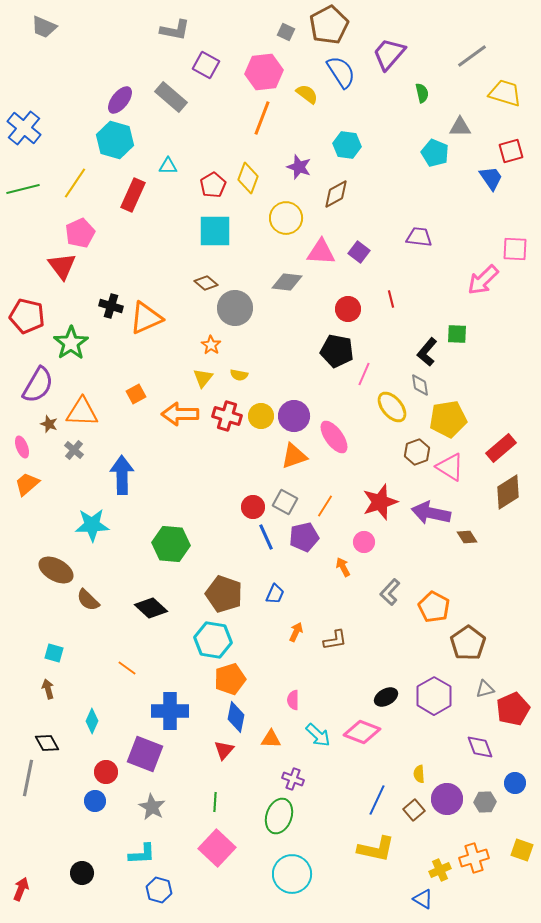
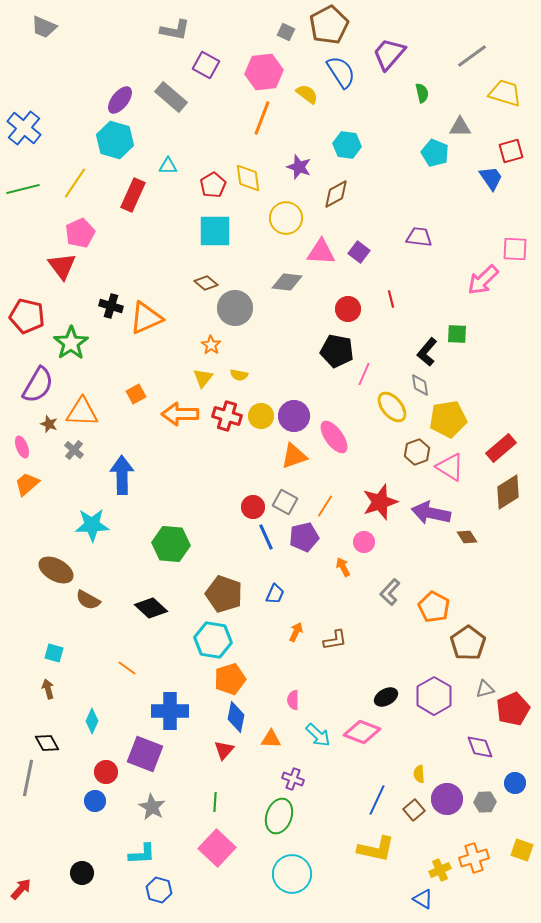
yellow diamond at (248, 178): rotated 28 degrees counterclockwise
brown semicircle at (88, 600): rotated 15 degrees counterclockwise
red arrow at (21, 889): rotated 20 degrees clockwise
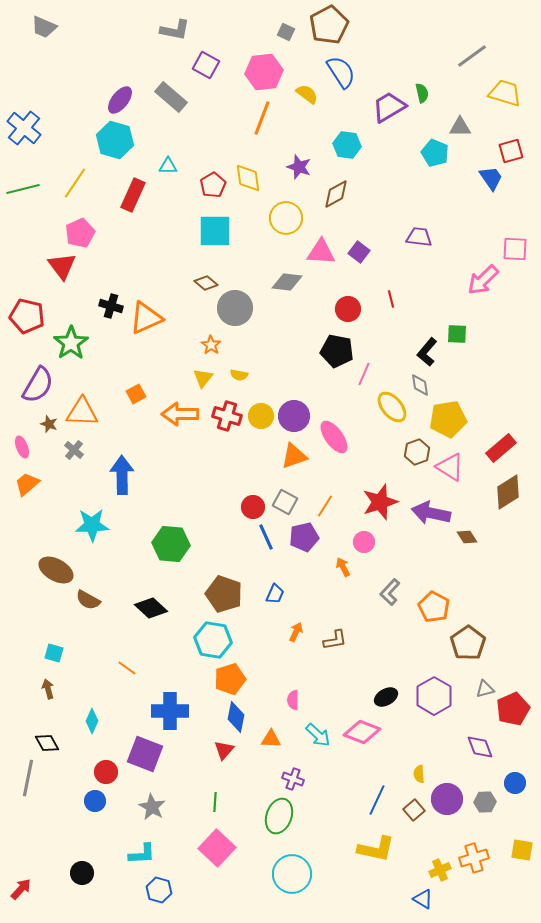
purple trapezoid at (389, 54): moved 53 px down; rotated 18 degrees clockwise
yellow square at (522, 850): rotated 10 degrees counterclockwise
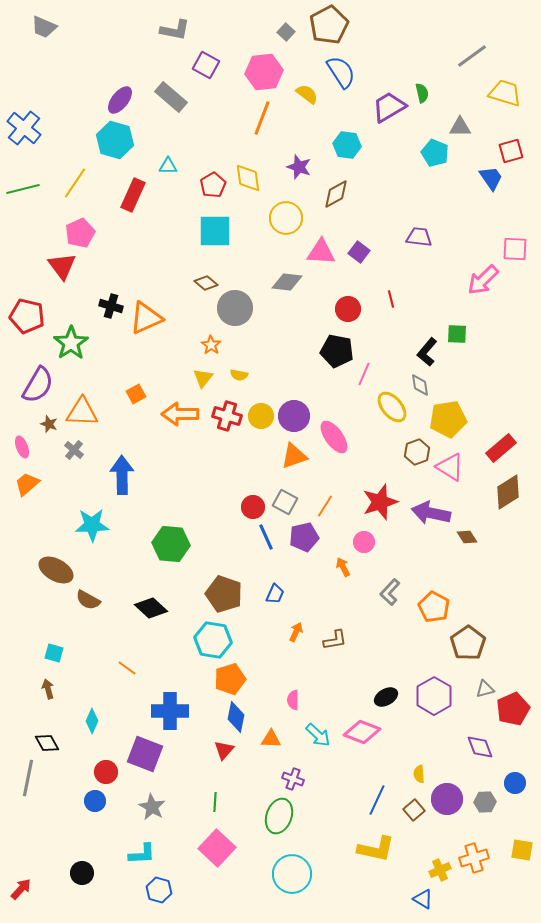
gray square at (286, 32): rotated 18 degrees clockwise
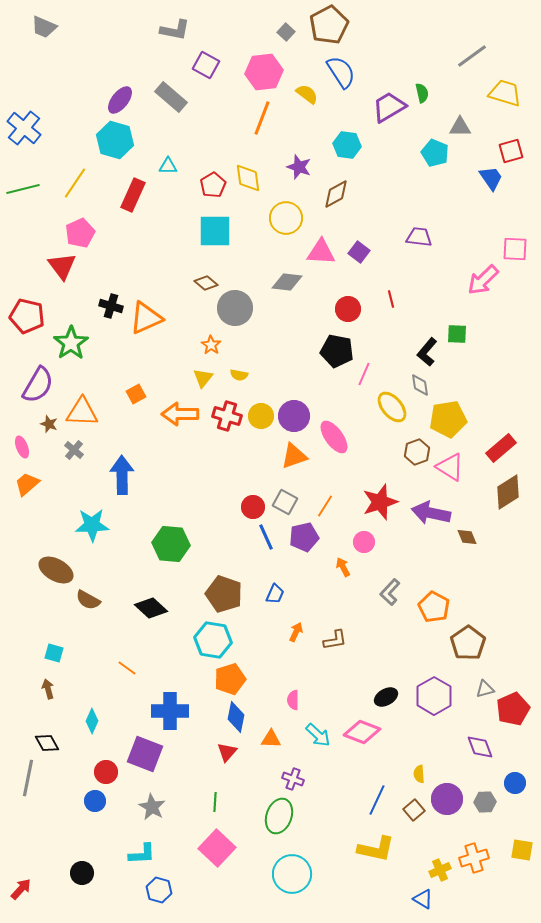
brown diamond at (467, 537): rotated 10 degrees clockwise
red triangle at (224, 750): moved 3 px right, 2 px down
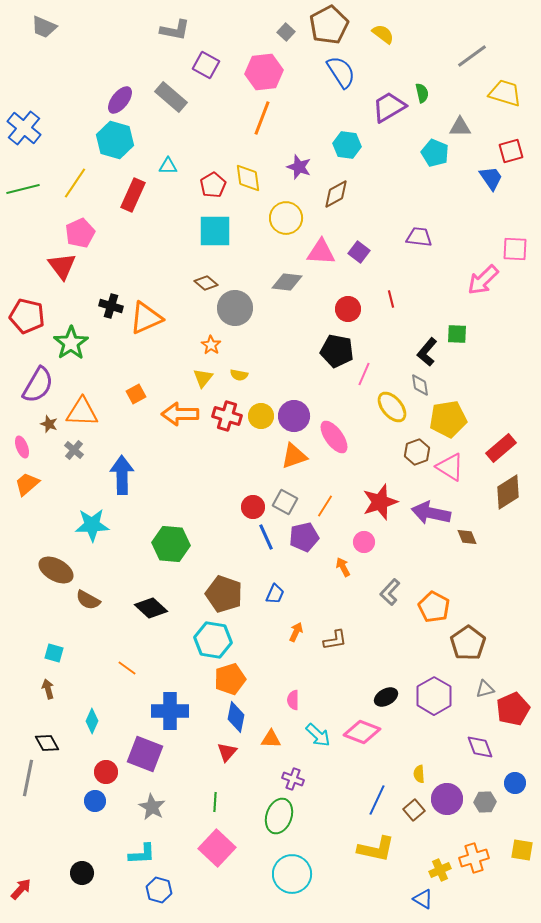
yellow semicircle at (307, 94): moved 76 px right, 60 px up
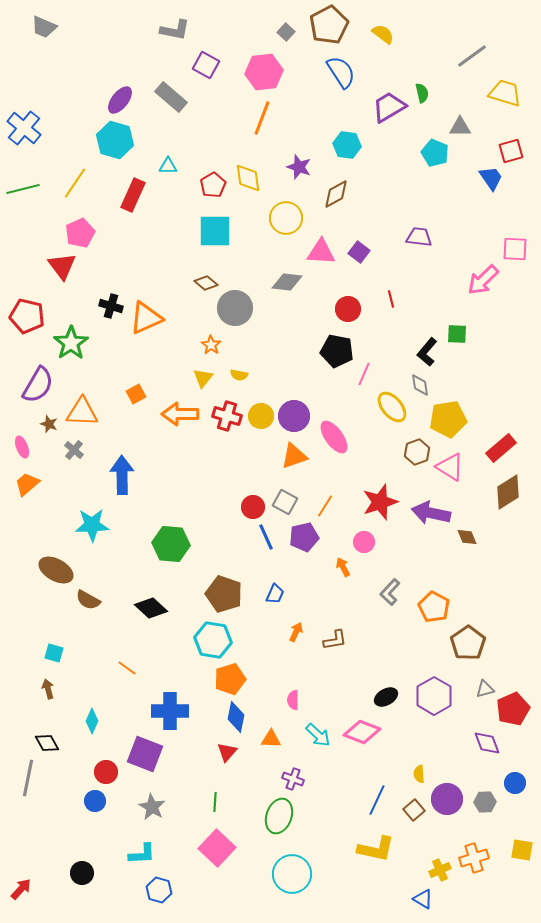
purple diamond at (480, 747): moved 7 px right, 4 px up
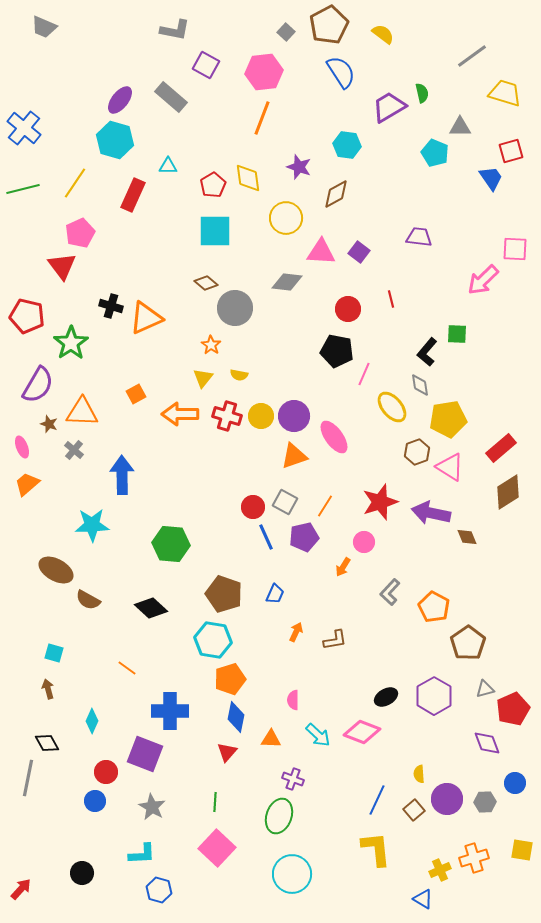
orange arrow at (343, 567): rotated 120 degrees counterclockwise
yellow L-shape at (376, 849): rotated 108 degrees counterclockwise
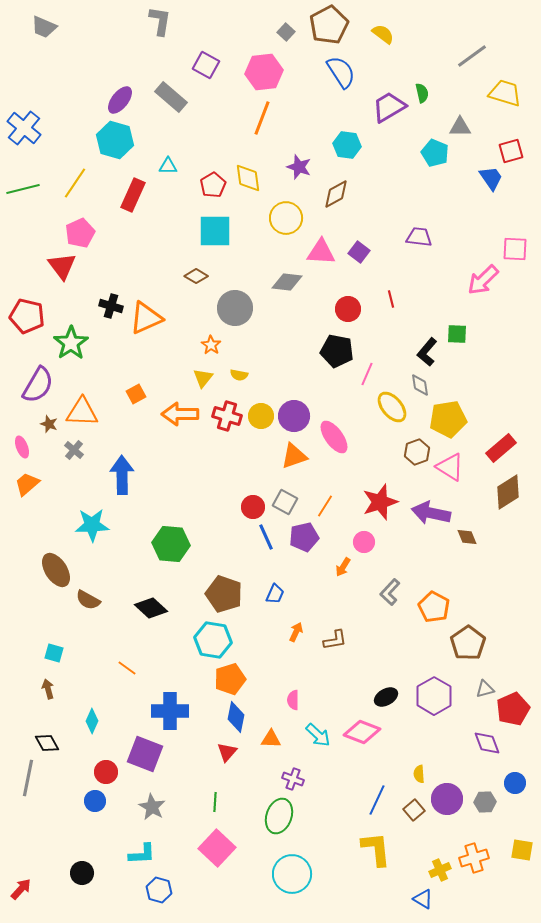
gray L-shape at (175, 30): moved 15 px left, 9 px up; rotated 92 degrees counterclockwise
brown diamond at (206, 283): moved 10 px left, 7 px up; rotated 10 degrees counterclockwise
pink line at (364, 374): moved 3 px right
brown ellipse at (56, 570): rotated 28 degrees clockwise
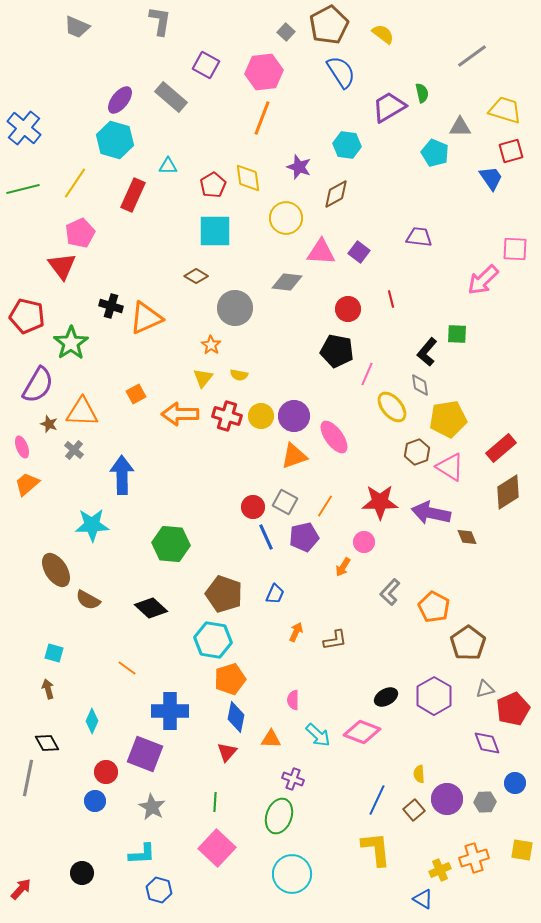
gray trapezoid at (44, 27): moved 33 px right
yellow trapezoid at (505, 93): moved 17 px down
red star at (380, 502): rotated 18 degrees clockwise
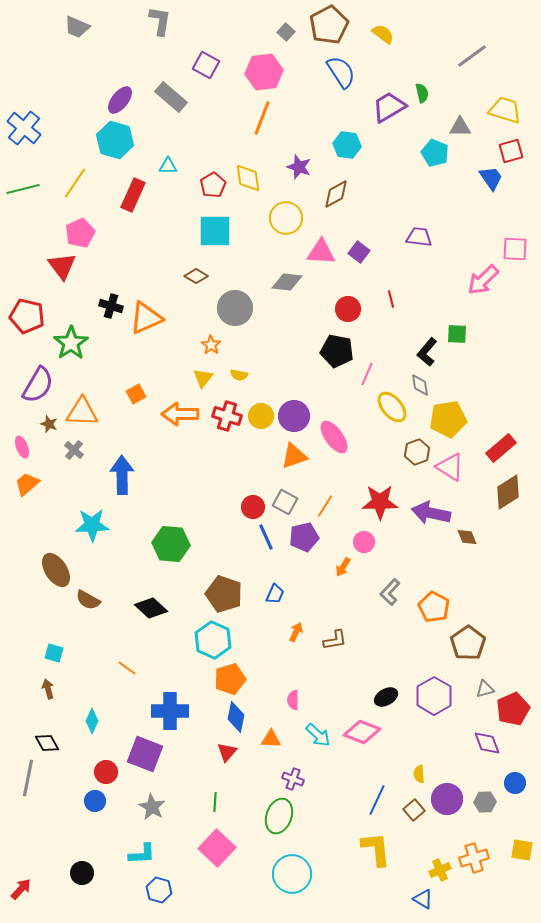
cyan hexagon at (213, 640): rotated 15 degrees clockwise
